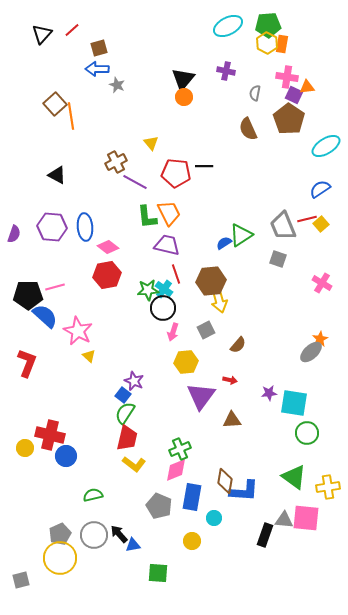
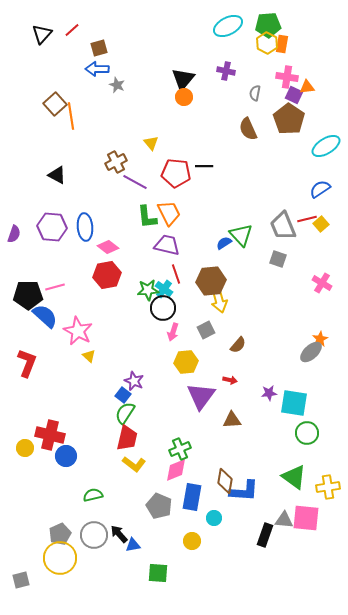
green triangle at (241, 235): rotated 40 degrees counterclockwise
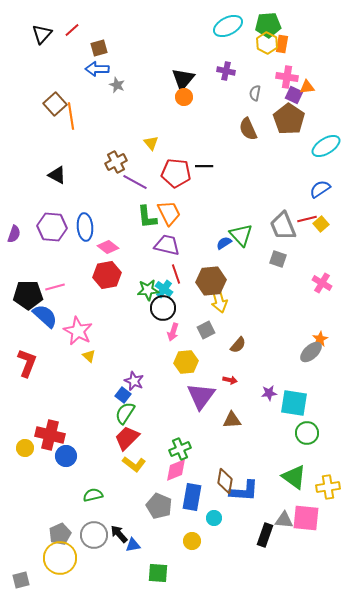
red trapezoid at (127, 438): rotated 148 degrees counterclockwise
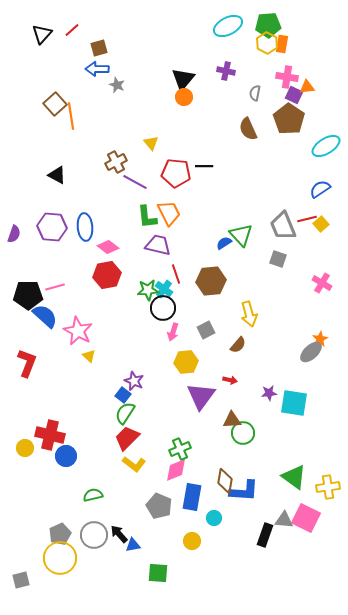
purple trapezoid at (167, 245): moved 9 px left
yellow arrow at (219, 300): moved 30 px right, 14 px down
green circle at (307, 433): moved 64 px left
pink square at (306, 518): rotated 20 degrees clockwise
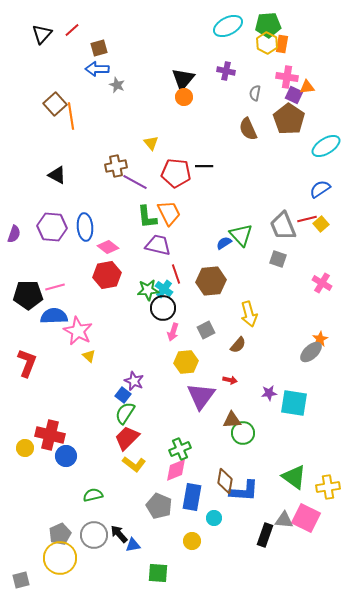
brown cross at (116, 162): moved 4 px down; rotated 15 degrees clockwise
blue semicircle at (45, 316): moved 9 px right; rotated 44 degrees counterclockwise
